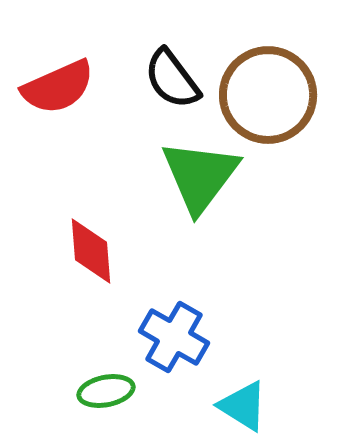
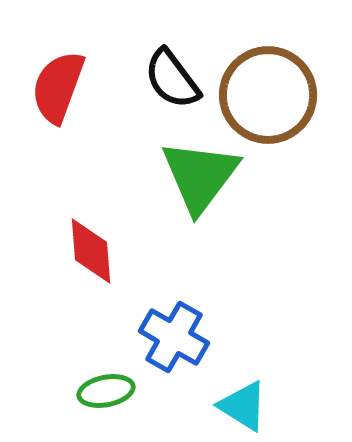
red semicircle: rotated 134 degrees clockwise
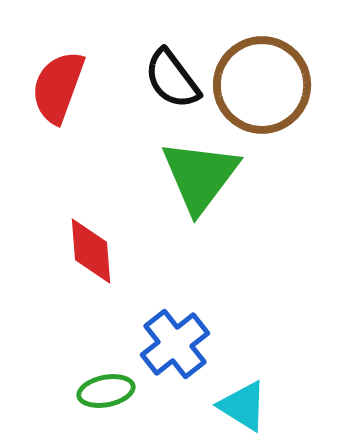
brown circle: moved 6 px left, 10 px up
blue cross: moved 1 px right, 7 px down; rotated 22 degrees clockwise
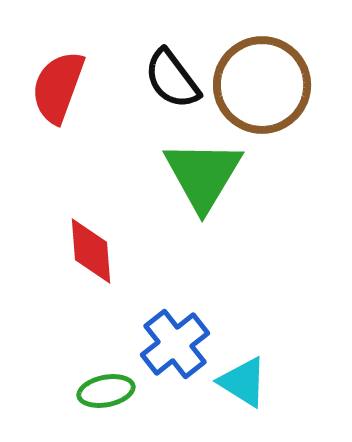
green triangle: moved 3 px right, 1 px up; rotated 6 degrees counterclockwise
cyan triangle: moved 24 px up
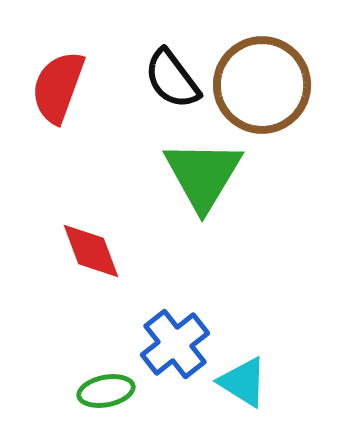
red diamond: rotated 16 degrees counterclockwise
